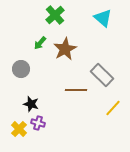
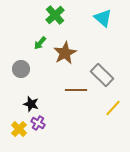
brown star: moved 4 px down
purple cross: rotated 16 degrees clockwise
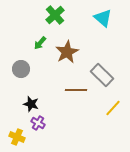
brown star: moved 2 px right, 1 px up
yellow cross: moved 2 px left, 8 px down; rotated 21 degrees counterclockwise
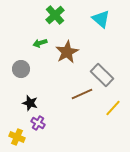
cyan triangle: moved 2 px left, 1 px down
green arrow: rotated 32 degrees clockwise
brown line: moved 6 px right, 4 px down; rotated 25 degrees counterclockwise
black star: moved 1 px left, 1 px up
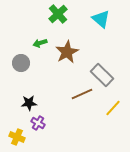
green cross: moved 3 px right, 1 px up
gray circle: moved 6 px up
black star: moved 1 px left; rotated 21 degrees counterclockwise
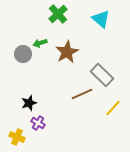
gray circle: moved 2 px right, 9 px up
black star: rotated 14 degrees counterclockwise
